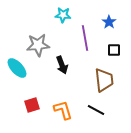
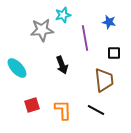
cyan star: rotated 21 degrees counterclockwise
blue star: rotated 24 degrees counterclockwise
gray star: moved 4 px right, 15 px up
black square: moved 3 px down
orange L-shape: rotated 15 degrees clockwise
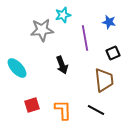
black square: moved 1 px left; rotated 24 degrees counterclockwise
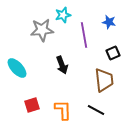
purple line: moved 1 px left, 3 px up
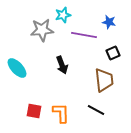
purple line: rotated 70 degrees counterclockwise
red square: moved 2 px right, 6 px down; rotated 28 degrees clockwise
orange L-shape: moved 2 px left, 3 px down
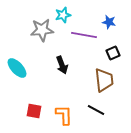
orange L-shape: moved 3 px right, 2 px down
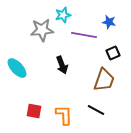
brown trapezoid: rotated 25 degrees clockwise
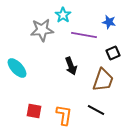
cyan star: rotated 21 degrees counterclockwise
black arrow: moved 9 px right, 1 px down
brown trapezoid: moved 1 px left
orange L-shape: rotated 10 degrees clockwise
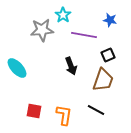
blue star: moved 1 px right, 2 px up
black square: moved 5 px left, 2 px down
